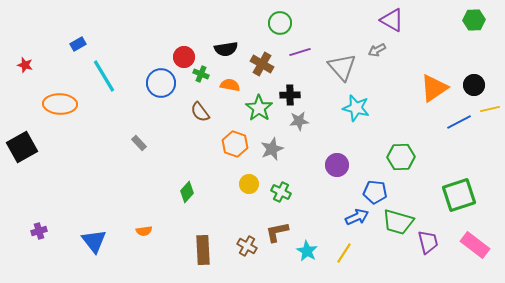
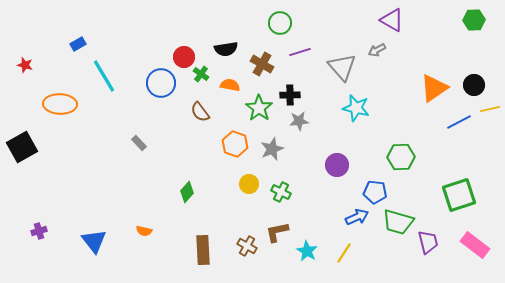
green cross at (201, 74): rotated 14 degrees clockwise
orange semicircle at (144, 231): rotated 21 degrees clockwise
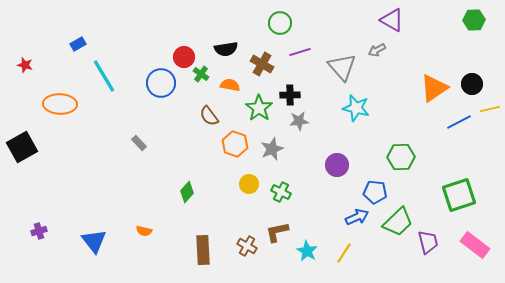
black circle at (474, 85): moved 2 px left, 1 px up
brown semicircle at (200, 112): moved 9 px right, 4 px down
green trapezoid at (398, 222): rotated 60 degrees counterclockwise
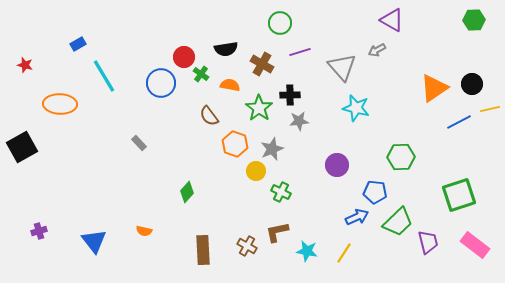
yellow circle at (249, 184): moved 7 px right, 13 px up
cyan star at (307, 251): rotated 20 degrees counterclockwise
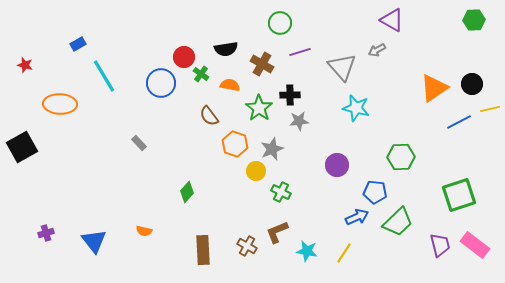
purple cross at (39, 231): moved 7 px right, 2 px down
brown L-shape at (277, 232): rotated 10 degrees counterclockwise
purple trapezoid at (428, 242): moved 12 px right, 3 px down
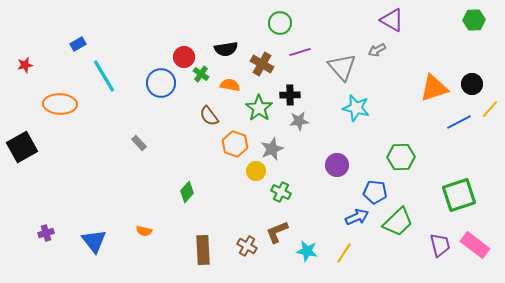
red star at (25, 65): rotated 28 degrees counterclockwise
orange triangle at (434, 88): rotated 16 degrees clockwise
yellow line at (490, 109): rotated 36 degrees counterclockwise
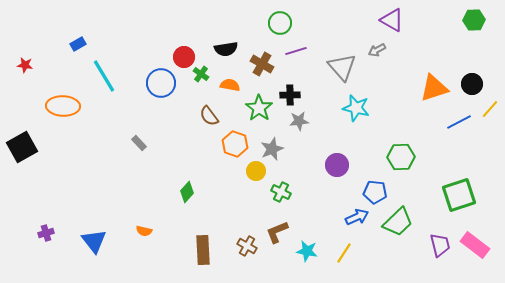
purple line at (300, 52): moved 4 px left, 1 px up
red star at (25, 65): rotated 21 degrees clockwise
orange ellipse at (60, 104): moved 3 px right, 2 px down
